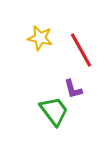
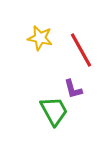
green trapezoid: rotated 8 degrees clockwise
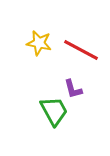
yellow star: moved 1 px left, 5 px down
red line: rotated 33 degrees counterclockwise
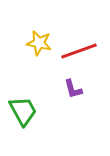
red line: moved 2 px left, 1 px down; rotated 48 degrees counterclockwise
green trapezoid: moved 31 px left
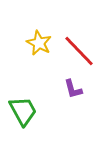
yellow star: rotated 15 degrees clockwise
red line: rotated 66 degrees clockwise
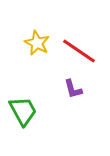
yellow star: moved 2 px left
red line: rotated 12 degrees counterclockwise
